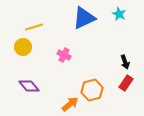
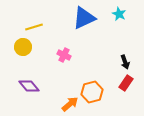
orange hexagon: moved 2 px down
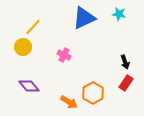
cyan star: rotated 16 degrees counterclockwise
yellow line: moved 1 px left; rotated 30 degrees counterclockwise
orange hexagon: moved 1 px right, 1 px down; rotated 15 degrees counterclockwise
orange arrow: moved 1 px left, 2 px up; rotated 72 degrees clockwise
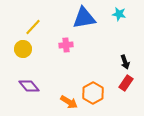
blue triangle: rotated 15 degrees clockwise
yellow circle: moved 2 px down
pink cross: moved 2 px right, 10 px up; rotated 32 degrees counterclockwise
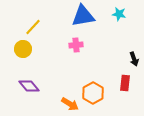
blue triangle: moved 1 px left, 2 px up
pink cross: moved 10 px right
black arrow: moved 9 px right, 3 px up
red rectangle: moved 1 px left; rotated 28 degrees counterclockwise
orange arrow: moved 1 px right, 2 px down
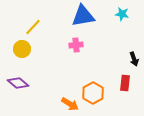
cyan star: moved 3 px right
yellow circle: moved 1 px left
purple diamond: moved 11 px left, 3 px up; rotated 10 degrees counterclockwise
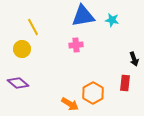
cyan star: moved 10 px left, 6 px down
yellow line: rotated 72 degrees counterclockwise
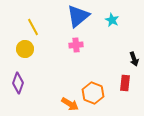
blue triangle: moved 5 px left; rotated 30 degrees counterclockwise
cyan star: rotated 16 degrees clockwise
yellow circle: moved 3 px right
purple diamond: rotated 70 degrees clockwise
orange hexagon: rotated 10 degrees counterclockwise
